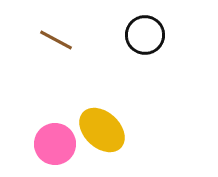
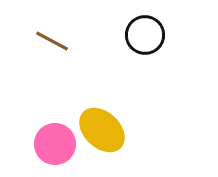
brown line: moved 4 px left, 1 px down
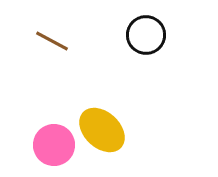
black circle: moved 1 px right
pink circle: moved 1 px left, 1 px down
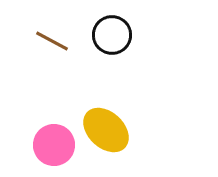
black circle: moved 34 px left
yellow ellipse: moved 4 px right
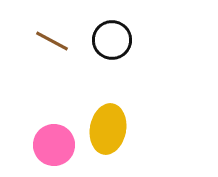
black circle: moved 5 px down
yellow ellipse: moved 2 px right, 1 px up; rotated 57 degrees clockwise
